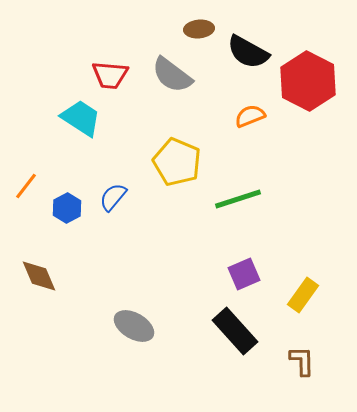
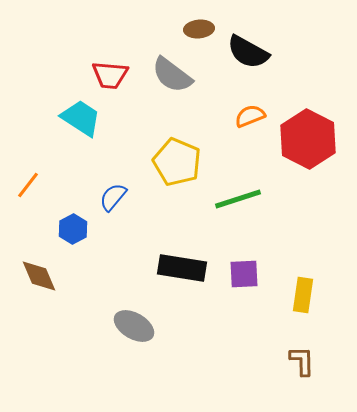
red hexagon: moved 58 px down
orange line: moved 2 px right, 1 px up
blue hexagon: moved 6 px right, 21 px down
purple square: rotated 20 degrees clockwise
yellow rectangle: rotated 28 degrees counterclockwise
black rectangle: moved 53 px left, 63 px up; rotated 39 degrees counterclockwise
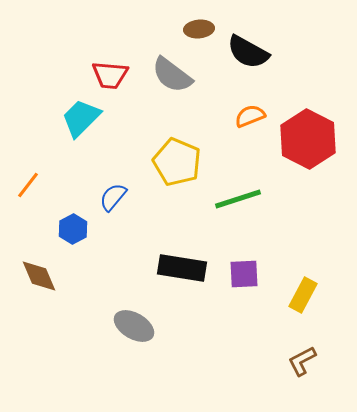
cyan trapezoid: rotated 78 degrees counterclockwise
yellow rectangle: rotated 20 degrees clockwise
brown L-shape: rotated 116 degrees counterclockwise
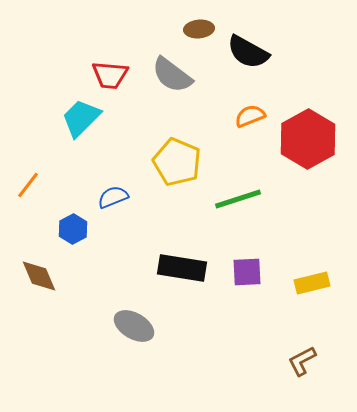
red hexagon: rotated 4 degrees clockwise
blue semicircle: rotated 28 degrees clockwise
purple square: moved 3 px right, 2 px up
yellow rectangle: moved 9 px right, 12 px up; rotated 48 degrees clockwise
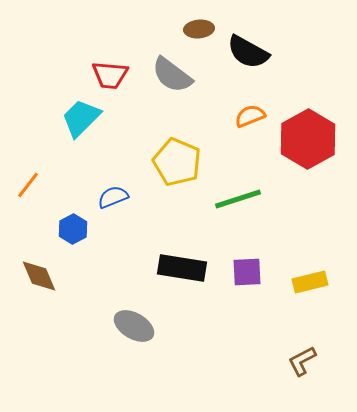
yellow rectangle: moved 2 px left, 1 px up
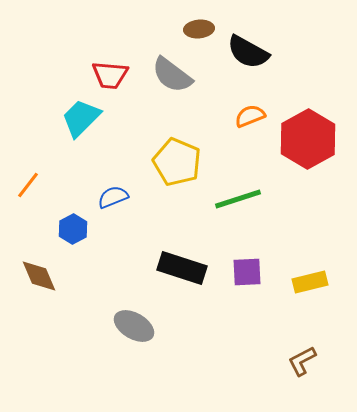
black rectangle: rotated 9 degrees clockwise
